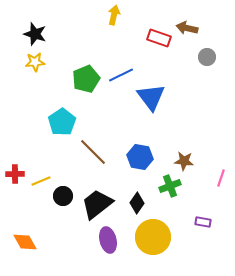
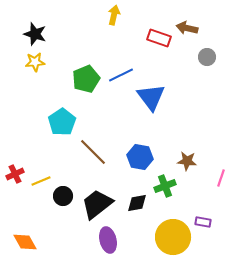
brown star: moved 3 px right
red cross: rotated 24 degrees counterclockwise
green cross: moved 5 px left
black diamond: rotated 45 degrees clockwise
yellow circle: moved 20 px right
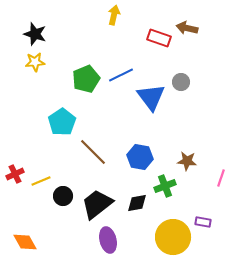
gray circle: moved 26 px left, 25 px down
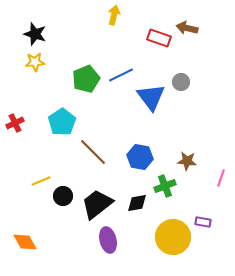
red cross: moved 51 px up
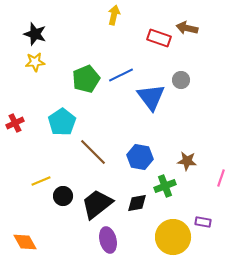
gray circle: moved 2 px up
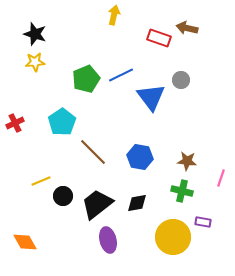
green cross: moved 17 px right, 5 px down; rotated 35 degrees clockwise
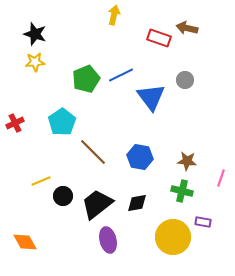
gray circle: moved 4 px right
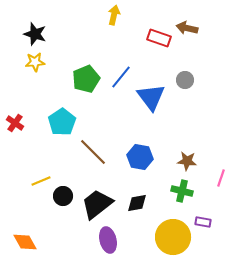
blue line: moved 2 px down; rotated 25 degrees counterclockwise
red cross: rotated 30 degrees counterclockwise
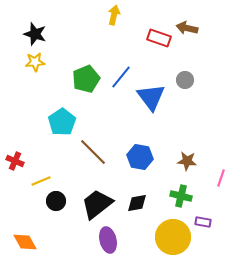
red cross: moved 38 px down; rotated 12 degrees counterclockwise
green cross: moved 1 px left, 5 px down
black circle: moved 7 px left, 5 px down
